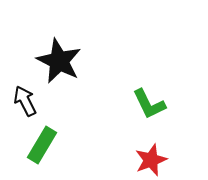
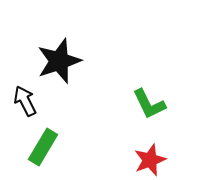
black star: rotated 27 degrees clockwise
green rectangle: moved 1 px right, 2 px down
red star: moved 1 px left
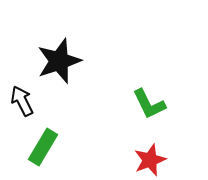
black arrow: moved 3 px left
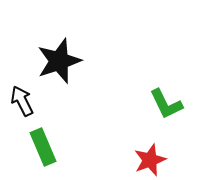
green L-shape: moved 17 px right
green rectangle: rotated 54 degrees counterclockwise
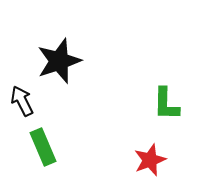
green L-shape: rotated 27 degrees clockwise
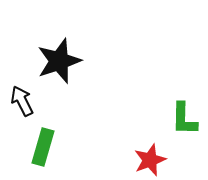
green L-shape: moved 18 px right, 15 px down
green rectangle: rotated 39 degrees clockwise
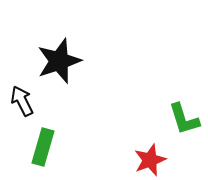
green L-shape: rotated 18 degrees counterclockwise
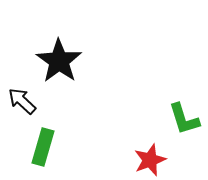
black star: rotated 18 degrees counterclockwise
black arrow: rotated 20 degrees counterclockwise
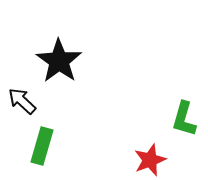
green L-shape: rotated 33 degrees clockwise
green rectangle: moved 1 px left, 1 px up
